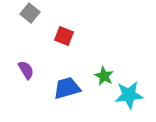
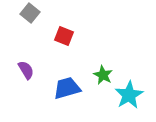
green star: moved 1 px left, 1 px up
cyan star: rotated 24 degrees counterclockwise
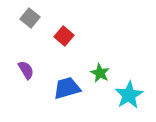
gray square: moved 5 px down
red square: rotated 18 degrees clockwise
green star: moved 3 px left, 2 px up
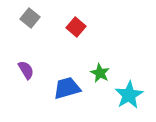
red square: moved 12 px right, 9 px up
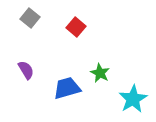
cyan star: moved 4 px right, 4 px down
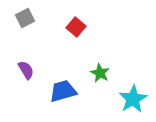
gray square: moved 5 px left; rotated 24 degrees clockwise
blue trapezoid: moved 4 px left, 3 px down
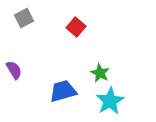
gray square: moved 1 px left
purple semicircle: moved 12 px left
cyan star: moved 23 px left, 2 px down
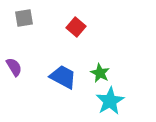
gray square: rotated 18 degrees clockwise
purple semicircle: moved 3 px up
blue trapezoid: moved 14 px up; rotated 44 degrees clockwise
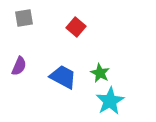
purple semicircle: moved 5 px right, 1 px up; rotated 54 degrees clockwise
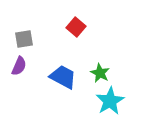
gray square: moved 21 px down
